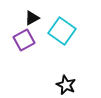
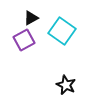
black triangle: moved 1 px left
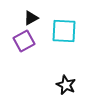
cyan square: moved 2 px right; rotated 32 degrees counterclockwise
purple square: moved 1 px down
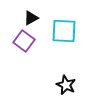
purple square: rotated 25 degrees counterclockwise
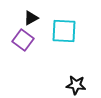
purple square: moved 1 px left, 1 px up
black star: moved 10 px right; rotated 18 degrees counterclockwise
